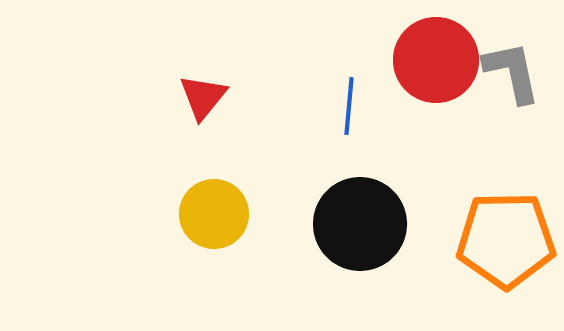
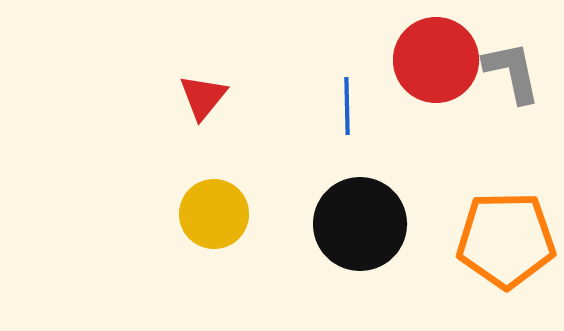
blue line: moved 2 px left; rotated 6 degrees counterclockwise
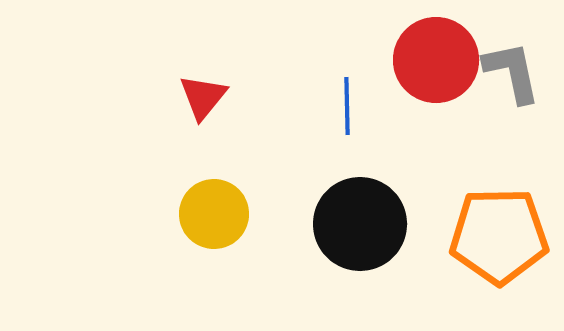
orange pentagon: moved 7 px left, 4 px up
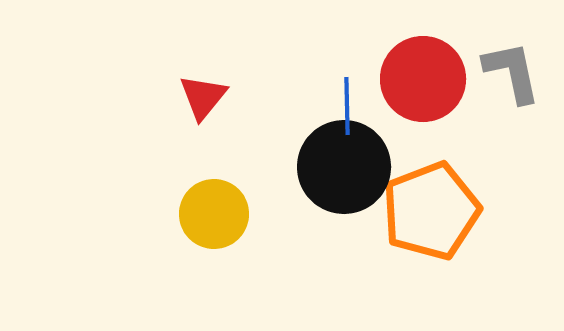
red circle: moved 13 px left, 19 px down
black circle: moved 16 px left, 57 px up
orange pentagon: moved 68 px left, 25 px up; rotated 20 degrees counterclockwise
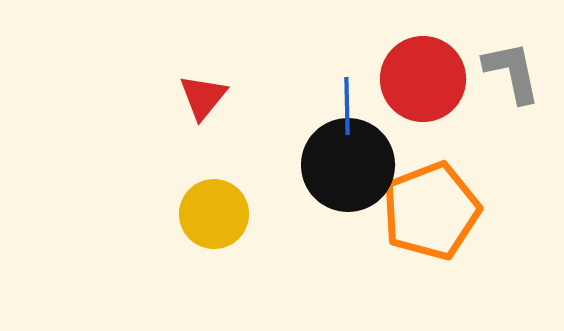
black circle: moved 4 px right, 2 px up
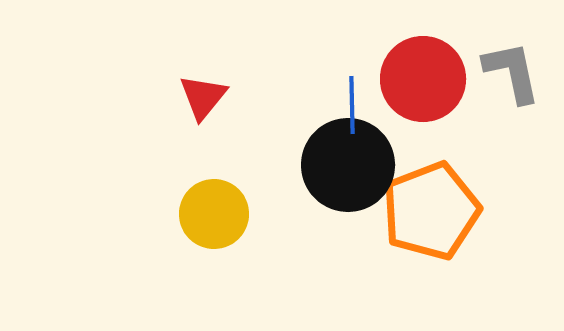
blue line: moved 5 px right, 1 px up
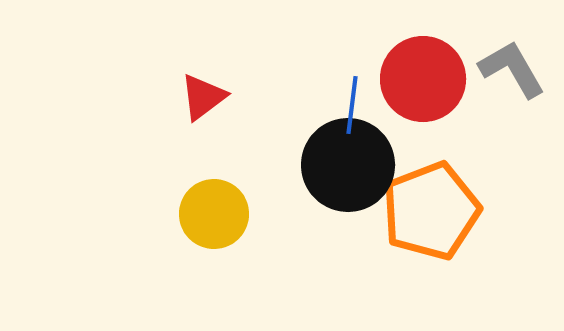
gray L-shape: moved 3 px up; rotated 18 degrees counterclockwise
red triangle: rotated 14 degrees clockwise
blue line: rotated 8 degrees clockwise
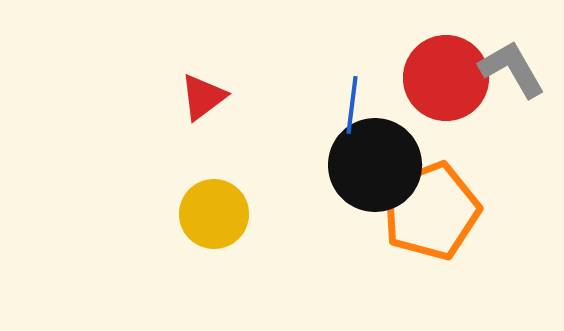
red circle: moved 23 px right, 1 px up
black circle: moved 27 px right
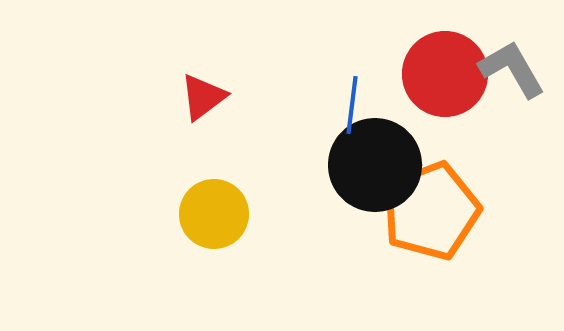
red circle: moved 1 px left, 4 px up
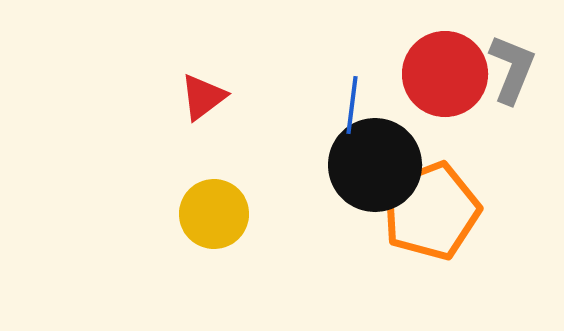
gray L-shape: rotated 52 degrees clockwise
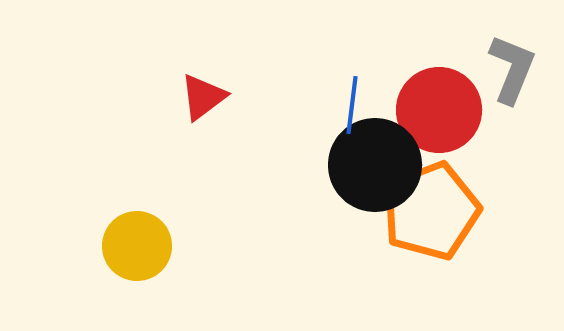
red circle: moved 6 px left, 36 px down
yellow circle: moved 77 px left, 32 px down
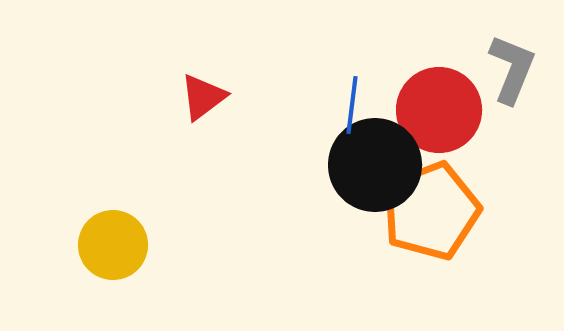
yellow circle: moved 24 px left, 1 px up
